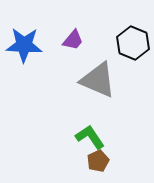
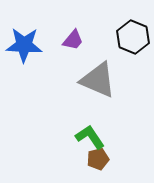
black hexagon: moved 6 px up
brown pentagon: moved 2 px up; rotated 10 degrees clockwise
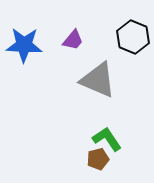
green L-shape: moved 17 px right, 2 px down
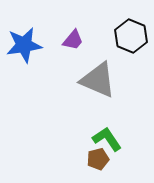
black hexagon: moved 2 px left, 1 px up
blue star: rotated 12 degrees counterclockwise
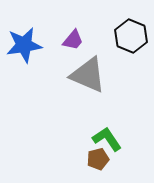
gray triangle: moved 10 px left, 5 px up
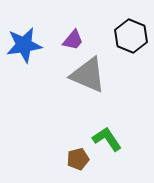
brown pentagon: moved 20 px left
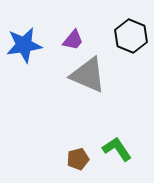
green L-shape: moved 10 px right, 10 px down
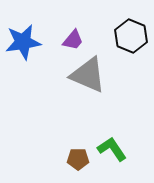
blue star: moved 1 px left, 3 px up
green L-shape: moved 5 px left
brown pentagon: rotated 15 degrees clockwise
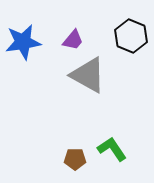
gray triangle: rotated 6 degrees clockwise
brown pentagon: moved 3 px left
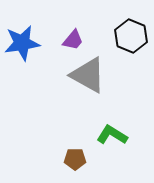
blue star: moved 1 px left, 1 px down
green L-shape: moved 14 px up; rotated 24 degrees counterclockwise
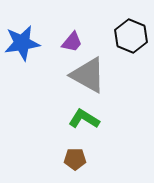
purple trapezoid: moved 1 px left, 2 px down
green L-shape: moved 28 px left, 16 px up
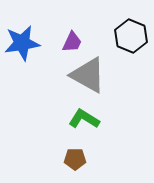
purple trapezoid: rotated 15 degrees counterclockwise
